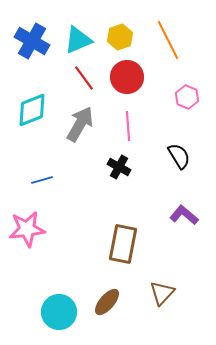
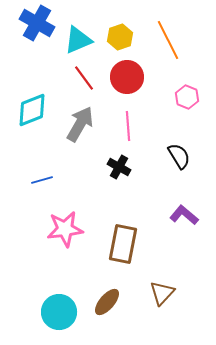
blue cross: moved 5 px right, 18 px up
pink star: moved 38 px right
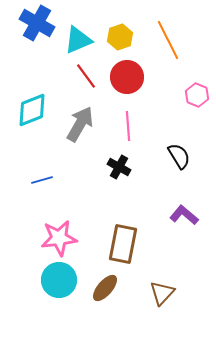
red line: moved 2 px right, 2 px up
pink hexagon: moved 10 px right, 2 px up
pink star: moved 6 px left, 9 px down
brown ellipse: moved 2 px left, 14 px up
cyan circle: moved 32 px up
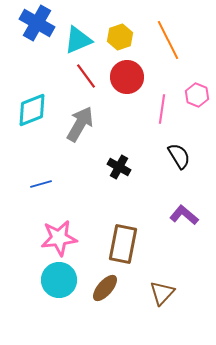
pink line: moved 34 px right, 17 px up; rotated 12 degrees clockwise
blue line: moved 1 px left, 4 px down
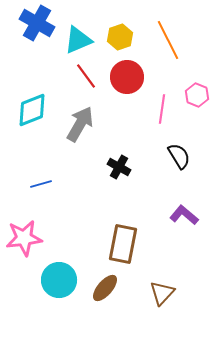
pink star: moved 35 px left
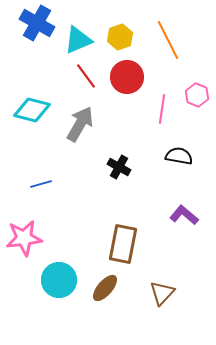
cyan diamond: rotated 36 degrees clockwise
black semicircle: rotated 48 degrees counterclockwise
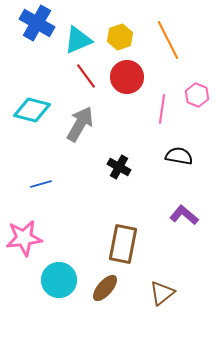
brown triangle: rotated 8 degrees clockwise
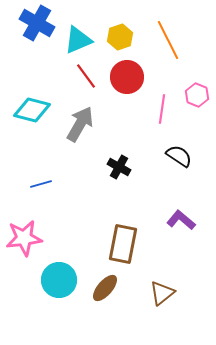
black semicircle: rotated 24 degrees clockwise
purple L-shape: moved 3 px left, 5 px down
